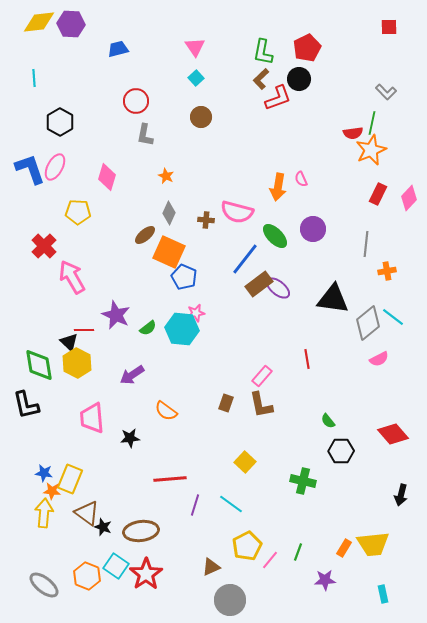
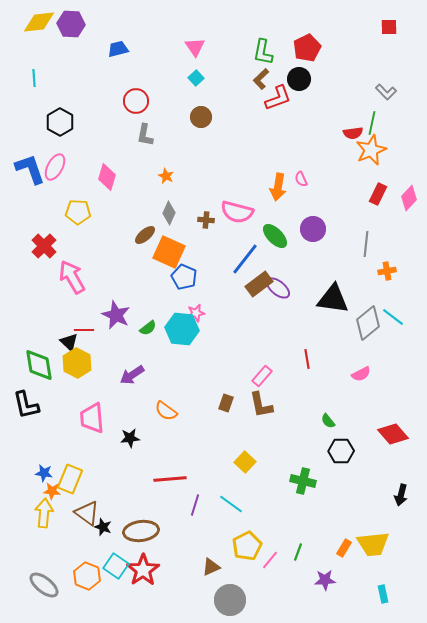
pink semicircle at (379, 359): moved 18 px left, 15 px down
red star at (146, 574): moved 3 px left, 4 px up
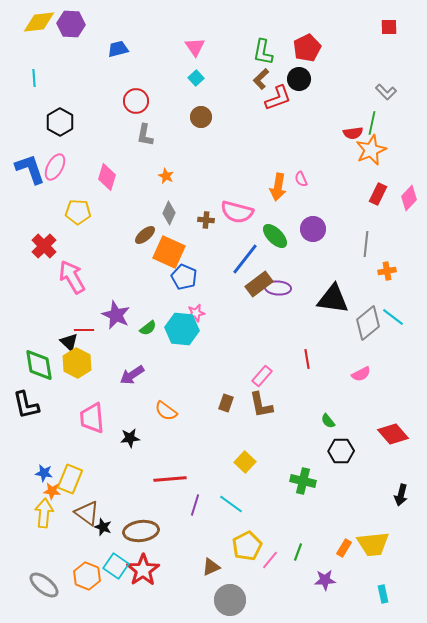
purple ellipse at (278, 288): rotated 35 degrees counterclockwise
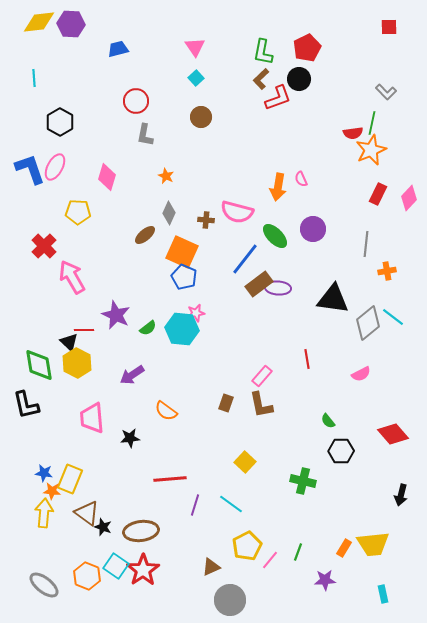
orange square at (169, 252): moved 13 px right
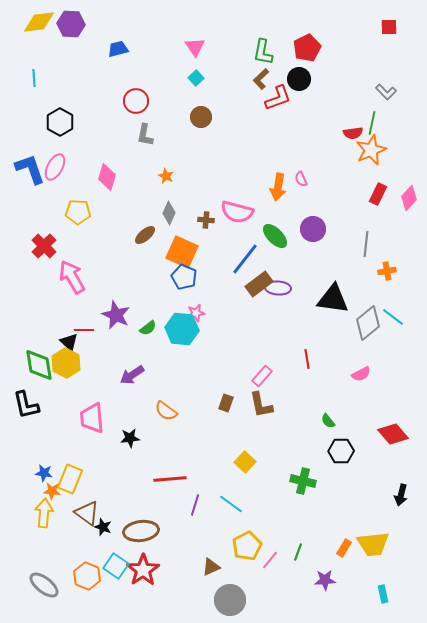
yellow hexagon at (77, 363): moved 11 px left
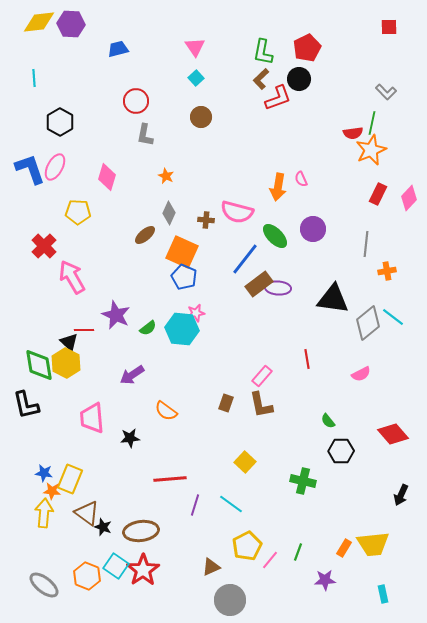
black arrow at (401, 495): rotated 10 degrees clockwise
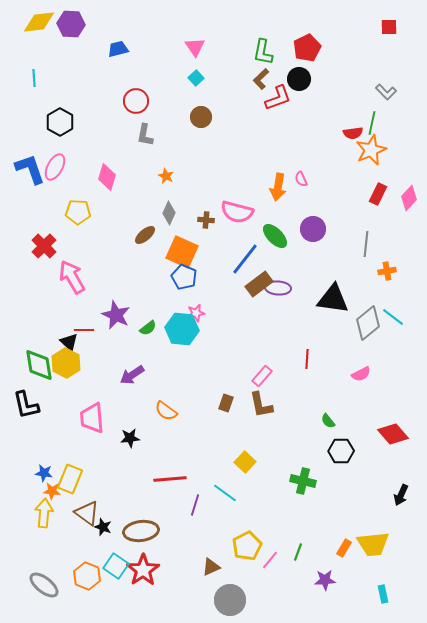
red line at (307, 359): rotated 12 degrees clockwise
cyan line at (231, 504): moved 6 px left, 11 px up
